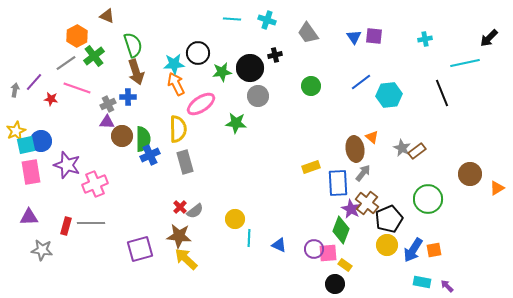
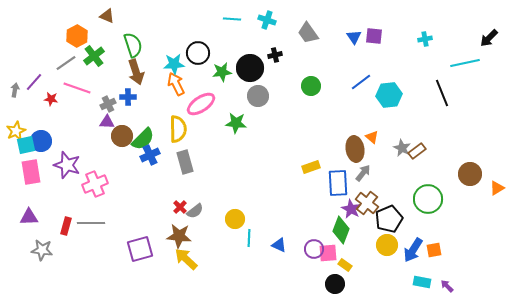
green semicircle at (143, 139): rotated 45 degrees clockwise
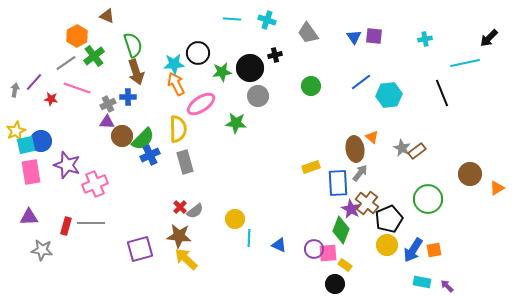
gray arrow at (363, 173): moved 3 px left
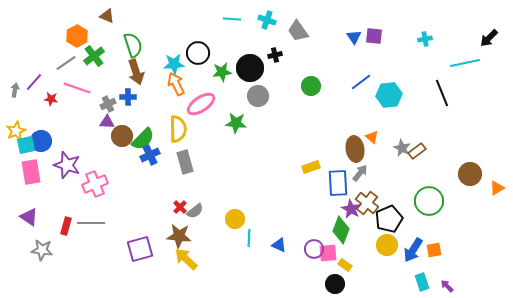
gray trapezoid at (308, 33): moved 10 px left, 2 px up
green circle at (428, 199): moved 1 px right, 2 px down
purple triangle at (29, 217): rotated 36 degrees clockwise
cyan rectangle at (422, 282): rotated 60 degrees clockwise
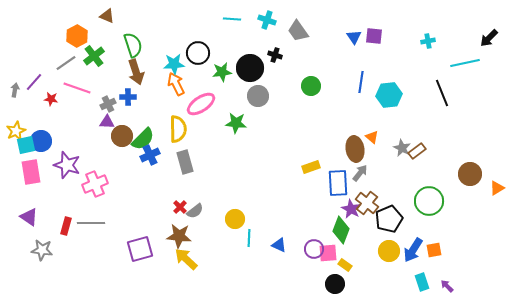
cyan cross at (425, 39): moved 3 px right, 2 px down
black cross at (275, 55): rotated 32 degrees clockwise
blue line at (361, 82): rotated 45 degrees counterclockwise
yellow circle at (387, 245): moved 2 px right, 6 px down
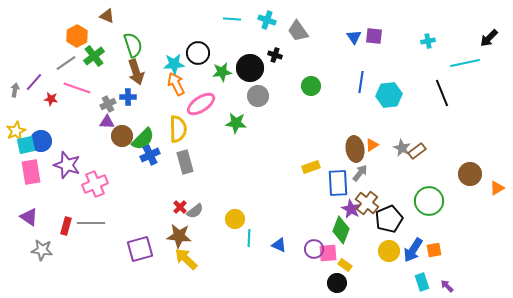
orange triangle at (372, 137): moved 8 px down; rotated 48 degrees clockwise
black circle at (335, 284): moved 2 px right, 1 px up
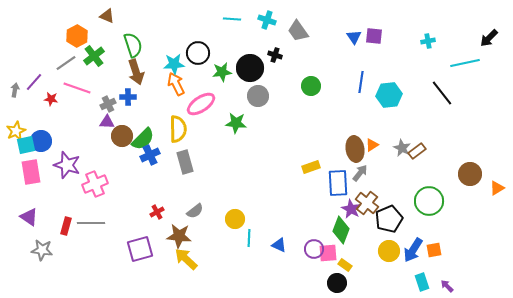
black line at (442, 93): rotated 16 degrees counterclockwise
red cross at (180, 207): moved 23 px left, 5 px down; rotated 16 degrees clockwise
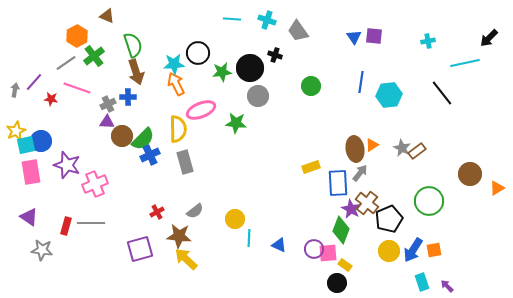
pink ellipse at (201, 104): moved 6 px down; rotated 12 degrees clockwise
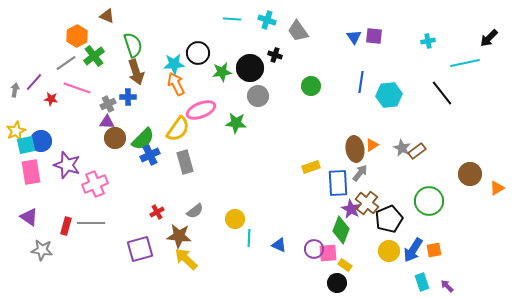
yellow semicircle at (178, 129): rotated 36 degrees clockwise
brown circle at (122, 136): moved 7 px left, 2 px down
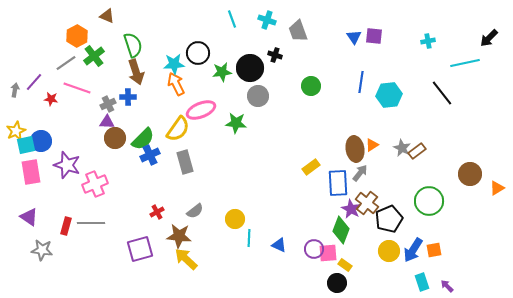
cyan line at (232, 19): rotated 66 degrees clockwise
gray trapezoid at (298, 31): rotated 15 degrees clockwise
yellow rectangle at (311, 167): rotated 18 degrees counterclockwise
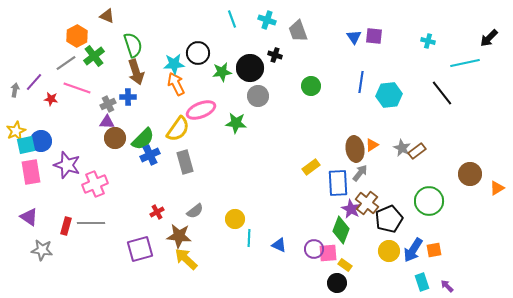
cyan cross at (428, 41): rotated 24 degrees clockwise
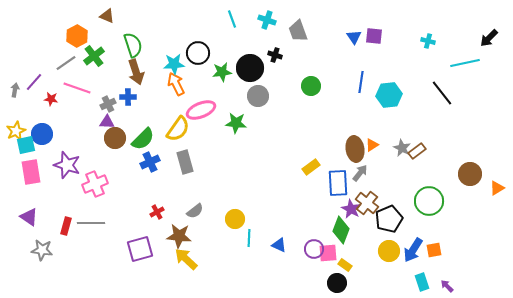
blue circle at (41, 141): moved 1 px right, 7 px up
blue cross at (150, 155): moved 7 px down
